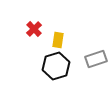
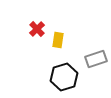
red cross: moved 3 px right
black hexagon: moved 8 px right, 11 px down
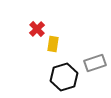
yellow rectangle: moved 5 px left, 4 px down
gray rectangle: moved 1 px left, 4 px down
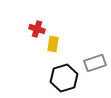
red cross: rotated 28 degrees counterclockwise
black hexagon: moved 1 px down
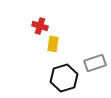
red cross: moved 3 px right, 3 px up
